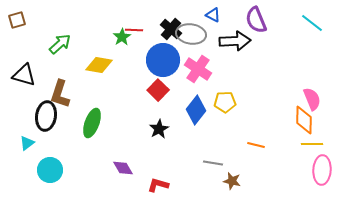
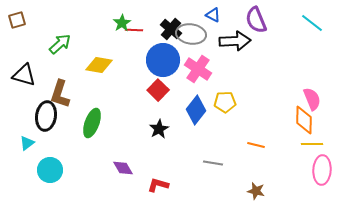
green star: moved 14 px up
brown star: moved 24 px right, 10 px down
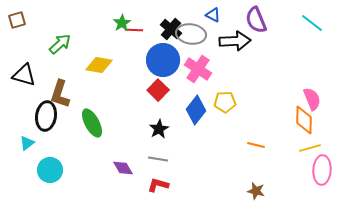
green ellipse: rotated 48 degrees counterclockwise
yellow line: moved 2 px left, 4 px down; rotated 15 degrees counterclockwise
gray line: moved 55 px left, 4 px up
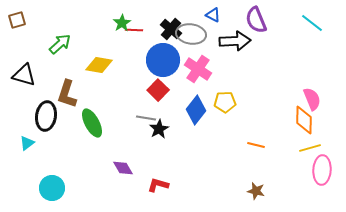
brown L-shape: moved 7 px right
gray line: moved 12 px left, 41 px up
cyan circle: moved 2 px right, 18 px down
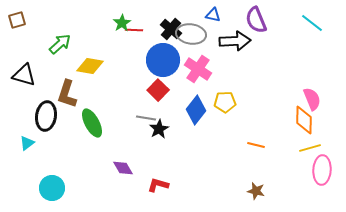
blue triangle: rotated 14 degrees counterclockwise
yellow diamond: moved 9 px left, 1 px down
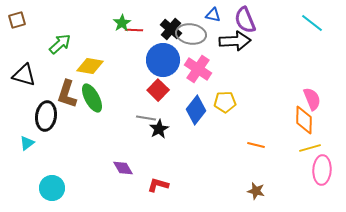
purple semicircle: moved 11 px left
green ellipse: moved 25 px up
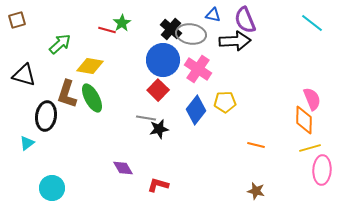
red line: moved 27 px left; rotated 12 degrees clockwise
black star: rotated 18 degrees clockwise
